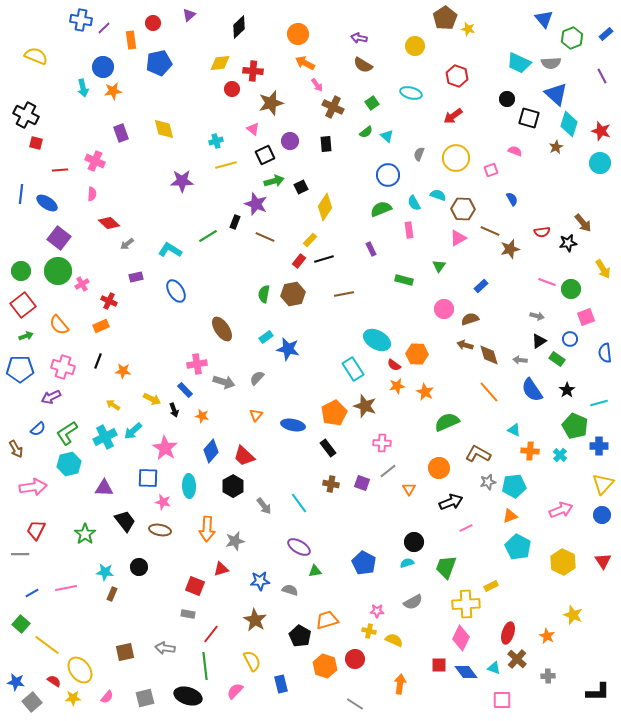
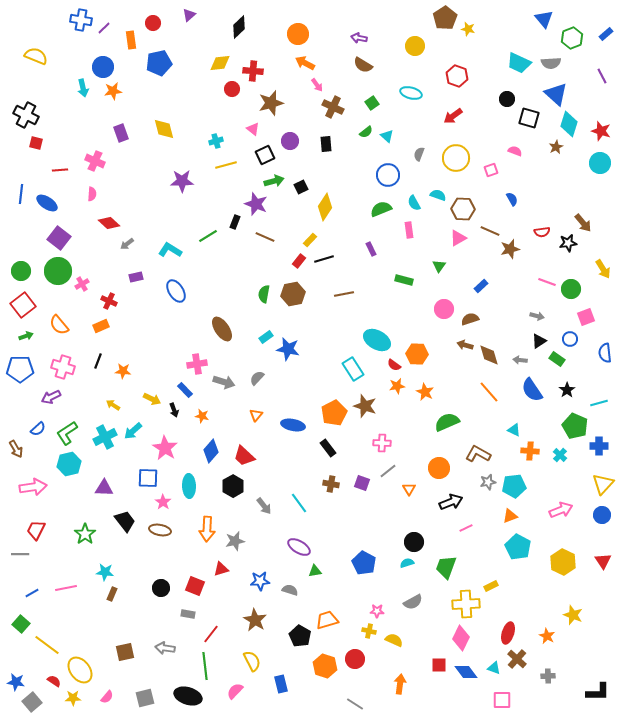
pink star at (163, 502): rotated 21 degrees clockwise
black circle at (139, 567): moved 22 px right, 21 px down
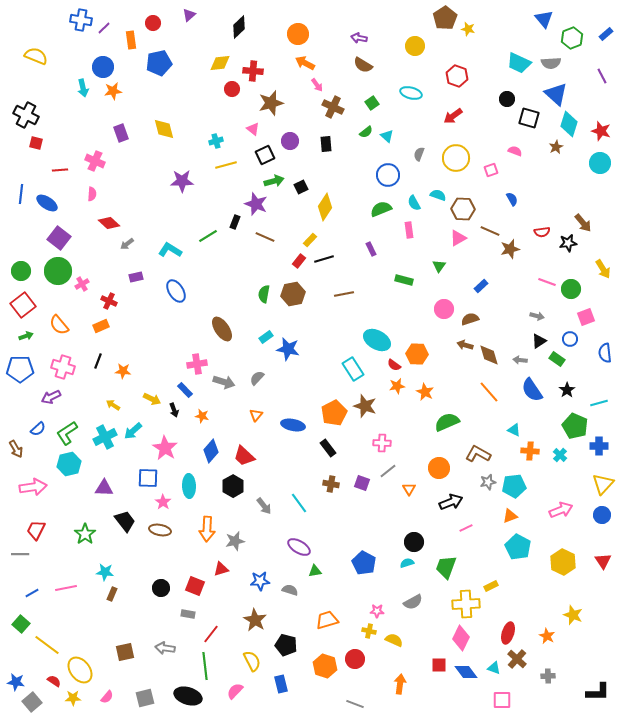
black pentagon at (300, 636): moved 14 px left, 9 px down; rotated 15 degrees counterclockwise
gray line at (355, 704): rotated 12 degrees counterclockwise
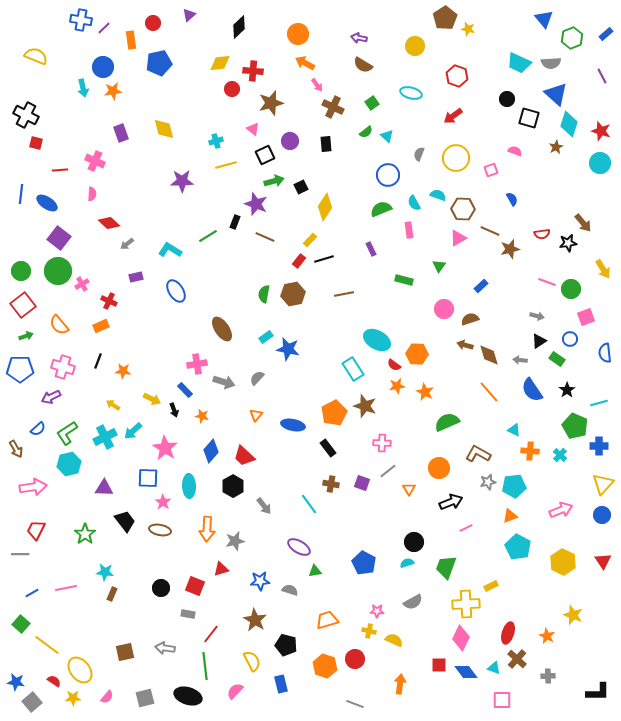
red semicircle at (542, 232): moved 2 px down
cyan line at (299, 503): moved 10 px right, 1 px down
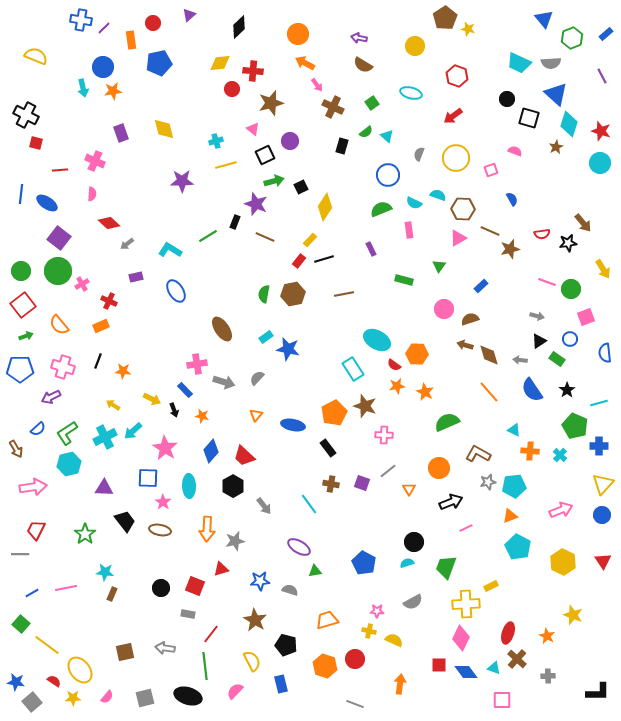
black rectangle at (326, 144): moved 16 px right, 2 px down; rotated 21 degrees clockwise
cyan semicircle at (414, 203): rotated 35 degrees counterclockwise
pink cross at (382, 443): moved 2 px right, 8 px up
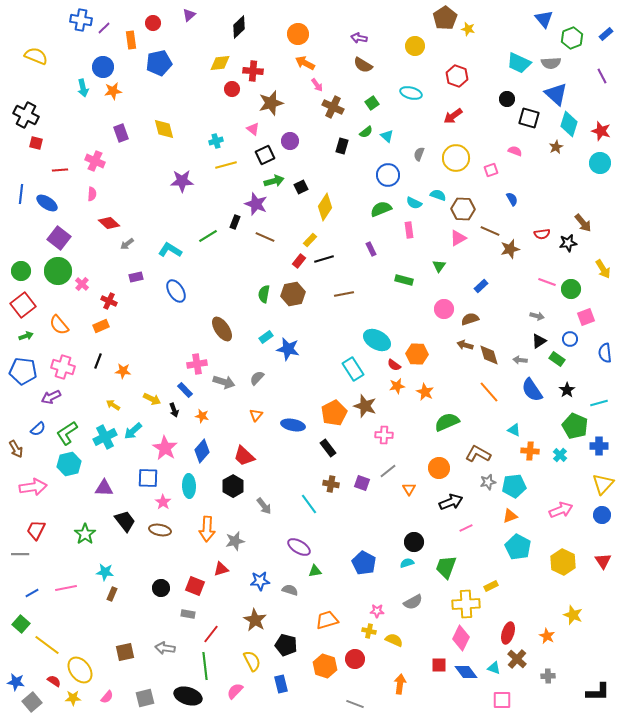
pink cross at (82, 284): rotated 16 degrees counterclockwise
blue pentagon at (20, 369): moved 3 px right, 2 px down; rotated 8 degrees clockwise
blue diamond at (211, 451): moved 9 px left
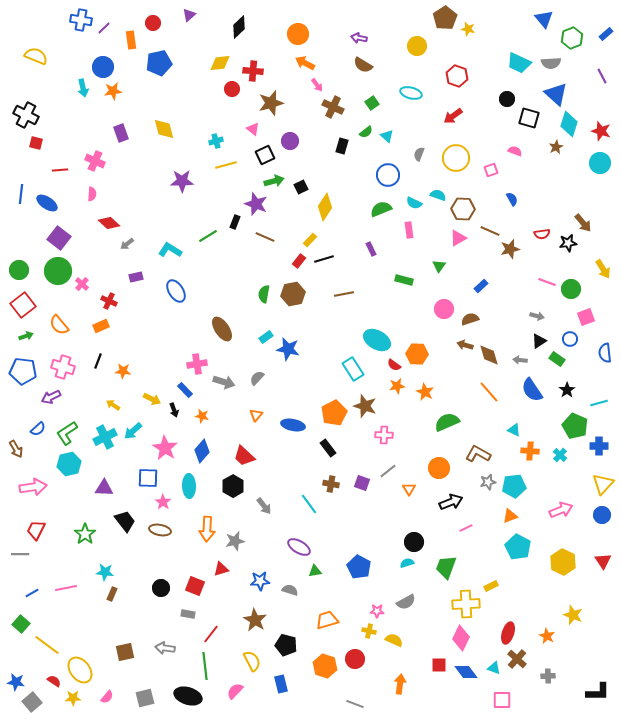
yellow circle at (415, 46): moved 2 px right
green circle at (21, 271): moved 2 px left, 1 px up
blue pentagon at (364, 563): moved 5 px left, 4 px down
gray semicircle at (413, 602): moved 7 px left
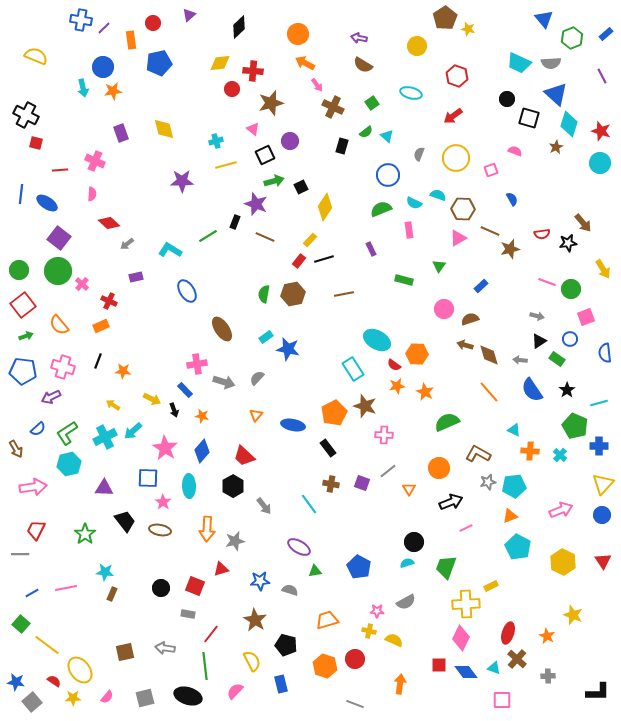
blue ellipse at (176, 291): moved 11 px right
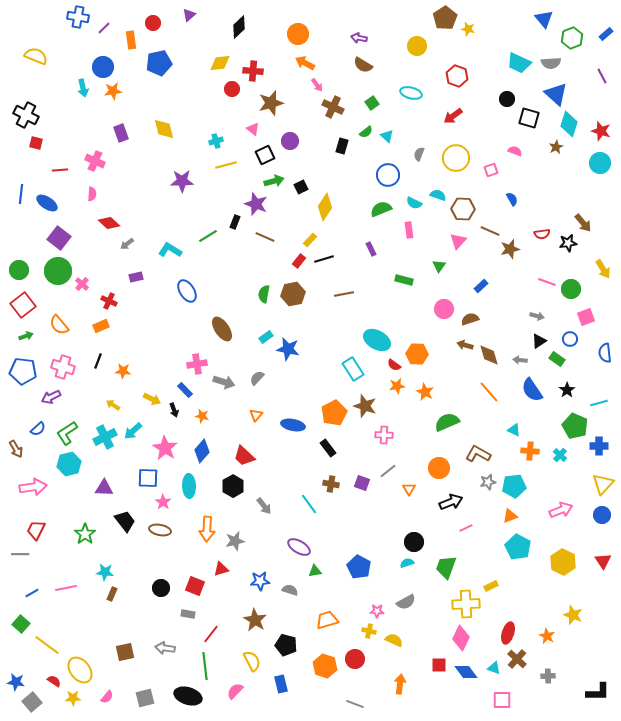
blue cross at (81, 20): moved 3 px left, 3 px up
pink triangle at (458, 238): moved 3 px down; rotated 18 degrees counterclockwise
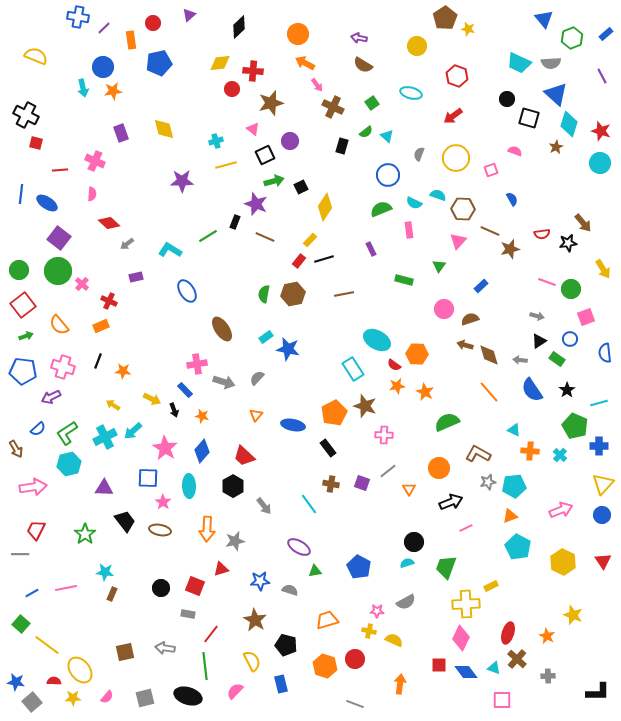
red semicircle at (54, 681): rotated 32 degrees counterclockwise
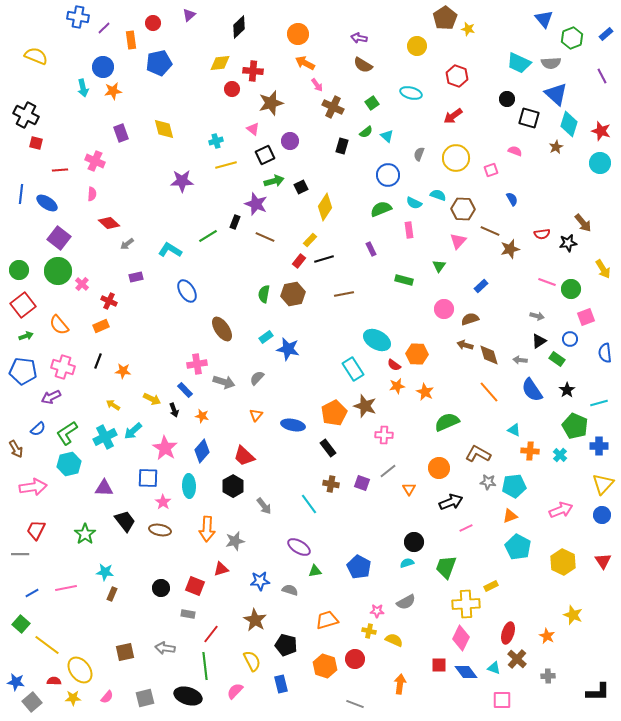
gray star at (488, 482): rotated 21 degrees clockwise
